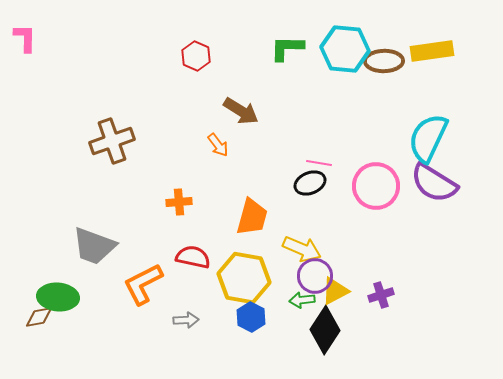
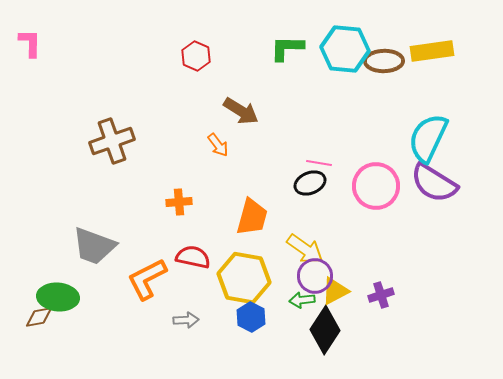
pink L-shape: moved 5 px right, 5 px down
yellow arrow: moved 3 px right; rotated 12 degrees clockwise
orange L-shape: moved 4 px right, 5 px up
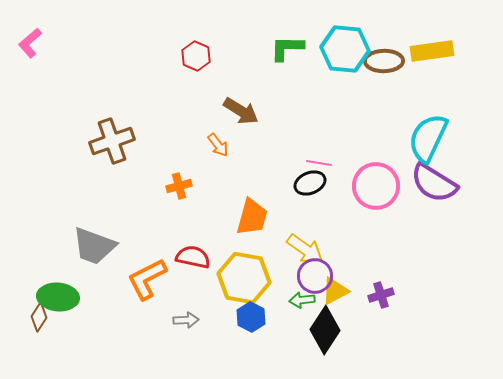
pink L-shape: rotated 132 degrees counterclockwise
orange cross: moved 16 px up; rotated 10 degrees counterclockwise
brown diamond: rotated 48 degrees counterclockwise
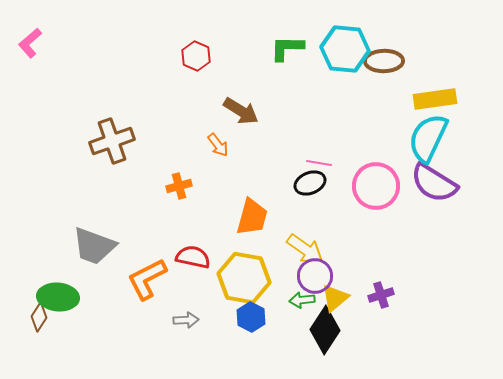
yellow rectangle: moved 3 px right, 48 px down
yellow triangle: moved 7 px down; rotated 12 degrees counterclockwise
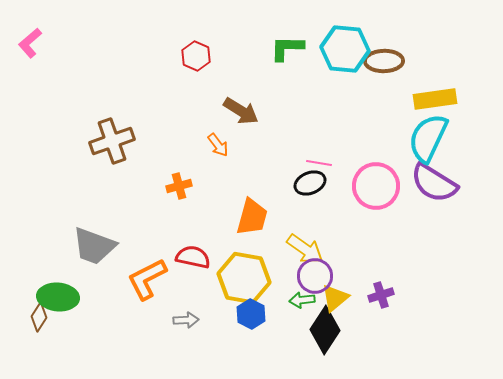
blue hexagon: moved 3 px up
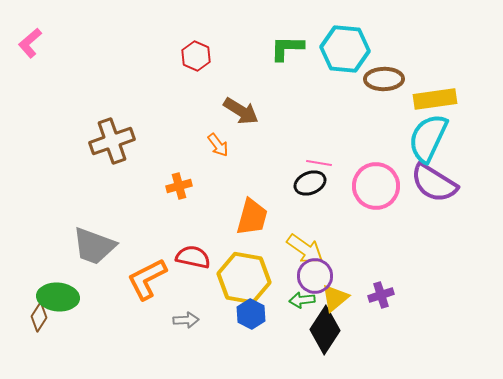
brown ellipse: moved 18 px down
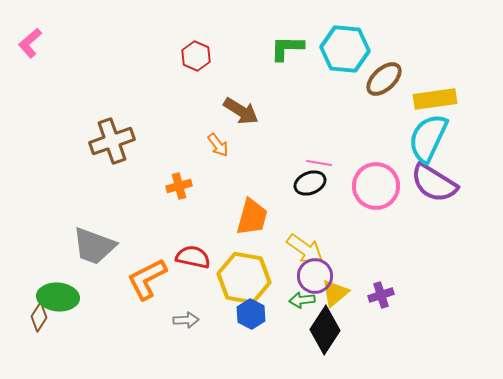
brown ellipse: rotated 42 degrees counterclockwise
yellow triangle: moved 5 px up
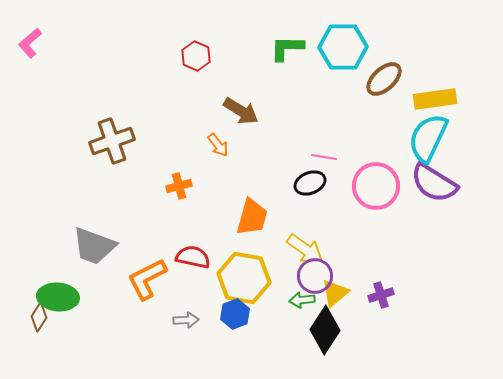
cyan hexagon: moved 2 px left, 2 px up; rotated 6 degrees counterclockwise
pink line: moved 5 px right, 6 px up
blue hexagon: moved 16 px left; rotated 12 degrees clockwise
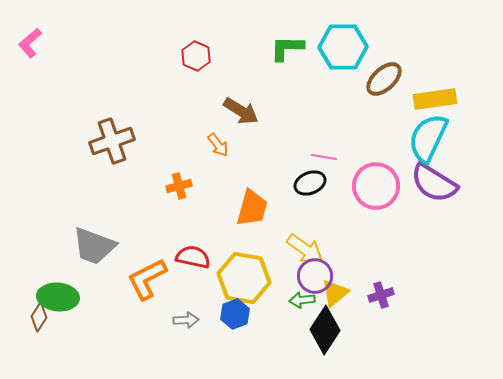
orange trapezoid: moved 9 px up
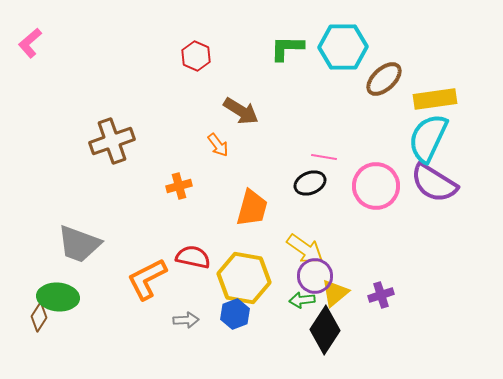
gray trapezoid: moved 15 px left, 2 px up
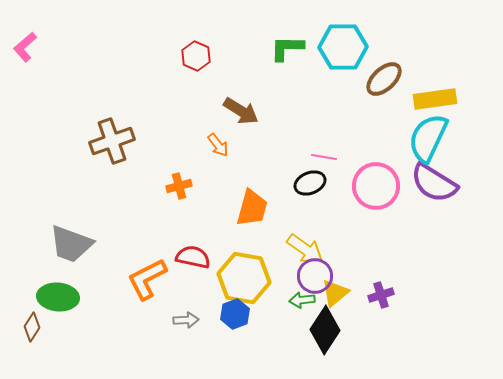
pink L-shape: moved 5 px left, 4 px down
gray trapezoid: moved 8 px left
brown diamond: moved 7 px left, 10 px down
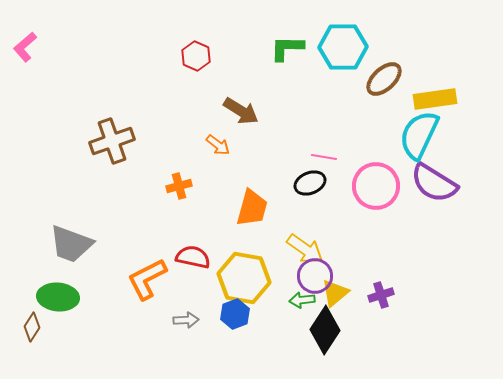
cyan semicircle: moved 9 px left, 3 px up
orange arrow: rotated 15 degrees counterclockwise
